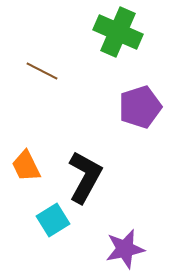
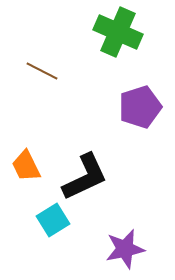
black L-shape: rotated 36 degrees clockwise
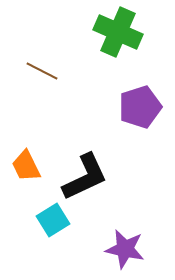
purple star: rotated 24 degrees clockwise
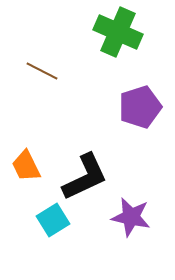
purple star: moved 6 px right, 32 px up
